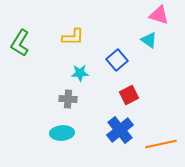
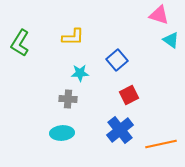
cyan triangle: moved 22 px right
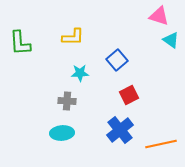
pink triangle: moved 1 px down
green L-shape: rotated 36 degrees counterclockwise
gray cross: moved 1 px left, 2 px down
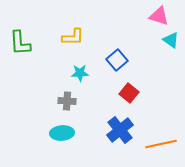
red square: moved 2 px up; rotated 24 degrees counterclockwise
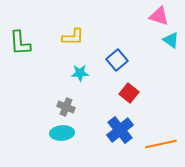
gray cross: moved 1 px left, 6 px down; rotated 18 degrees clockwise
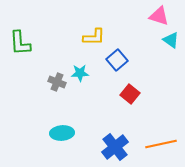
yellow L-shape: moved 21 px right
red square: moved 1 px right, 1 px down
gray cross: moved 9 px left, 25 px up
blue cross: moved 5 px left, 17 px down
